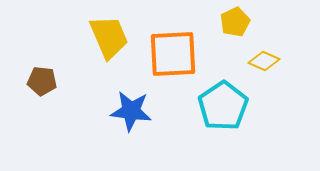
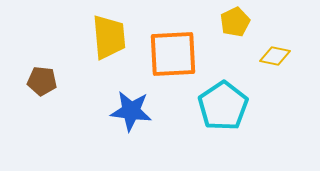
yellow trapezoid: rotated 18 degrees clockwise
yellow diamond: moved 11 px right, 5 px up; rotated 12 degrees counterclockwise
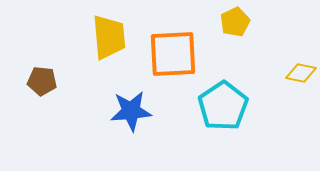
yellow diamond: moved 26 px right, 17 px down
blue star: rotated 12 degrees counterclockwise
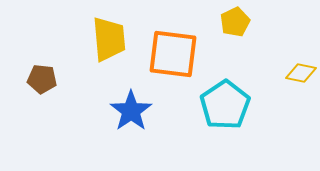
yellow trapezoid: moved 2 px down
orange square: rotated 10 degrees clockwise
brown pentagon: moved 2 px up
cyan pentagon: moved 2 px right, 1 px up
blue star: rotated 30 degrees counterclockwise
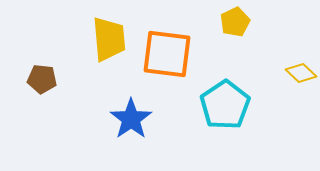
orange square: moved 6 px left
yellow diamond: rotated 32 degrees clockwise
blue star: moved 8 px down
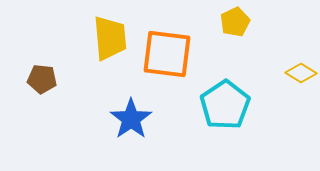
yellow trapezoid: moved 1 px right, 1 px up
yellow diamond: rotated 12 degrees counterclockwise
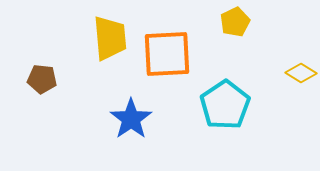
orange square: rotated 10 degrees counterclockwise
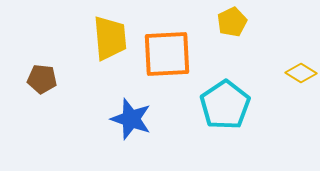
yellow pentagon: moved 3 px left
blue star: rotated 18 degrees counterclockwise
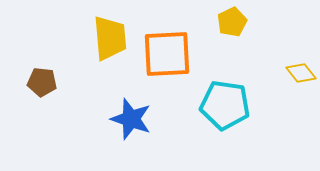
yellow diamond: rotated 20 degrees clockwise
brown pentagon: moved 3 px down
cyan pentagon: rotated 30 degrees counterclockwise
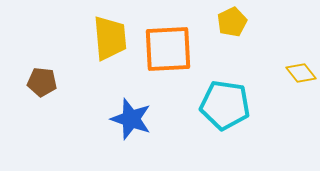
orange square: moved 1 px right, 5 px up
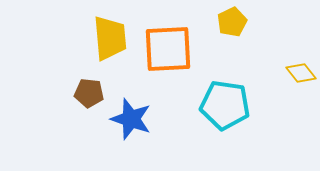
brown pentagon: moved 47 px right, 11 px down
